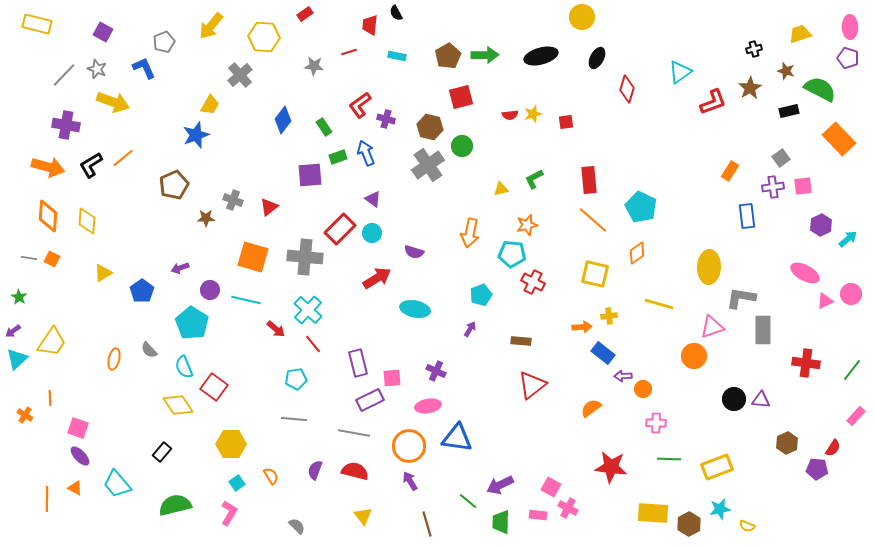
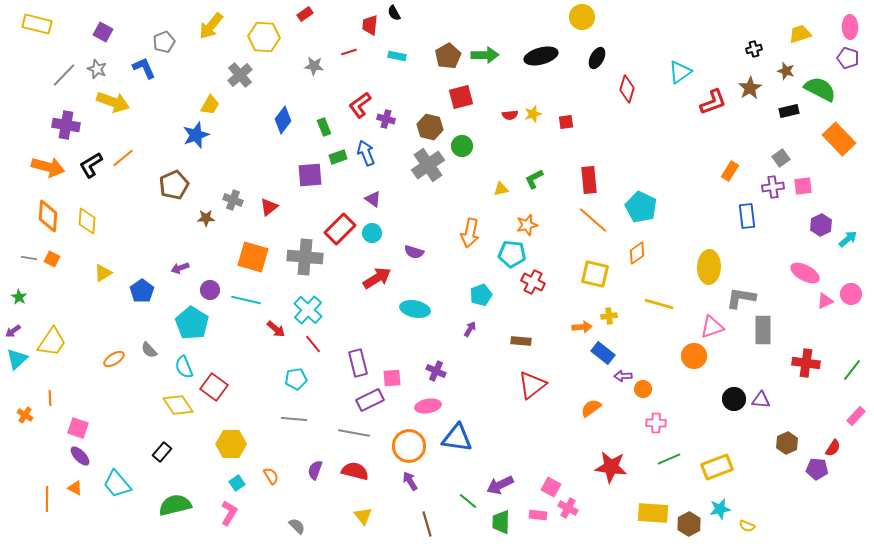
black semicircle at (396, 13): moved 2 px left
green rectangle at (324, 127): rotated 12 degrees clockwise
orange ellipse at (114, 359): rotated 45 degrees clockwise
green line at (669, 459): rotated 25 degrees counterclockwise
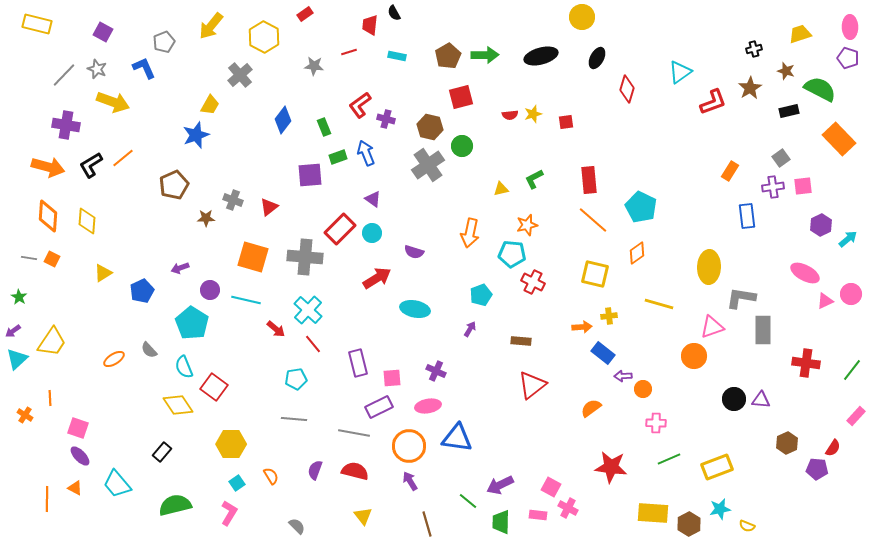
yellow hexagon at (264, 37): rotated 24 degrees clockwise
blue pentagon at (142, 291): rotated 10 degrees clockwise
purple rectangle at (370, 400): moved 9 px right, 7 px down
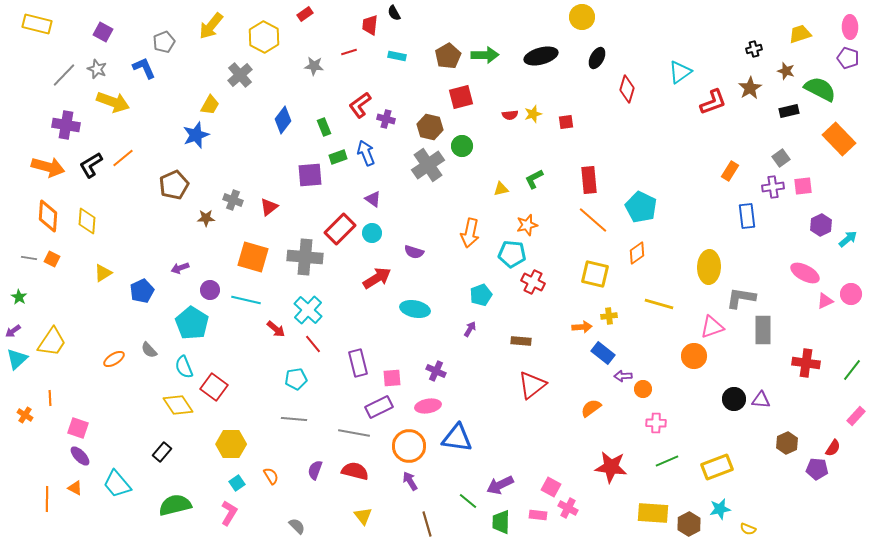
green line at (669, 459): moved 2 px left, 2 px down
yellow semicircle at (747, 526): moved 1 px right, 3 px down
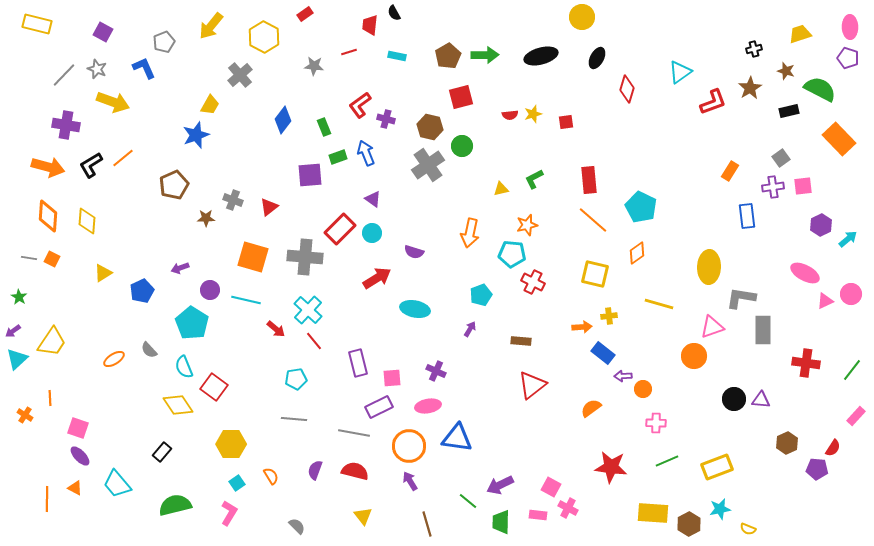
red line at (313, 344): moved 1 px right, 3 px up
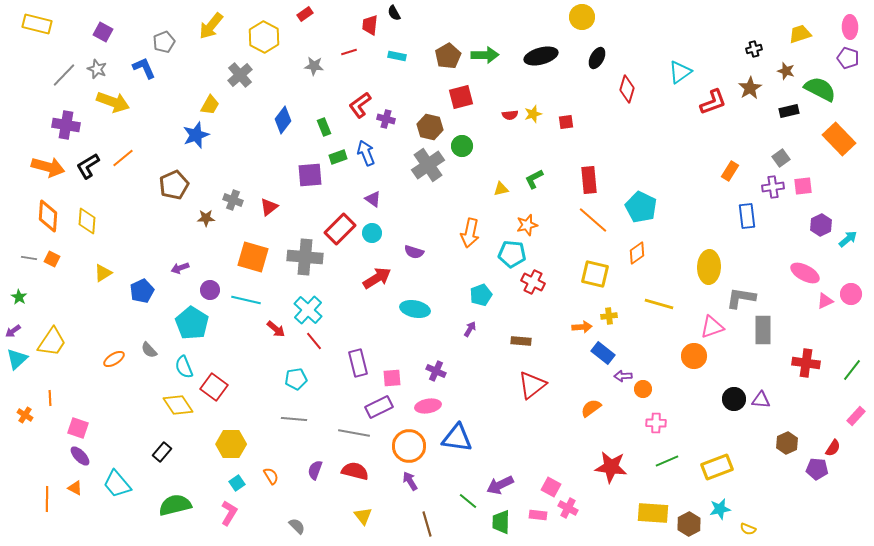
black L-shape at (91, 165): moved 3 px left, 1 px down
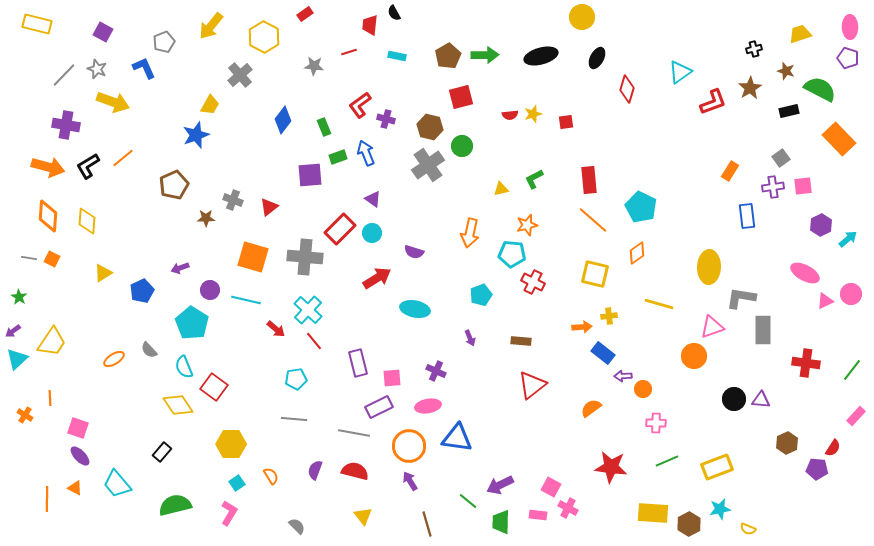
purple arrow at (470, 329): moved 9 px down; rotated 126 degrees clockwise
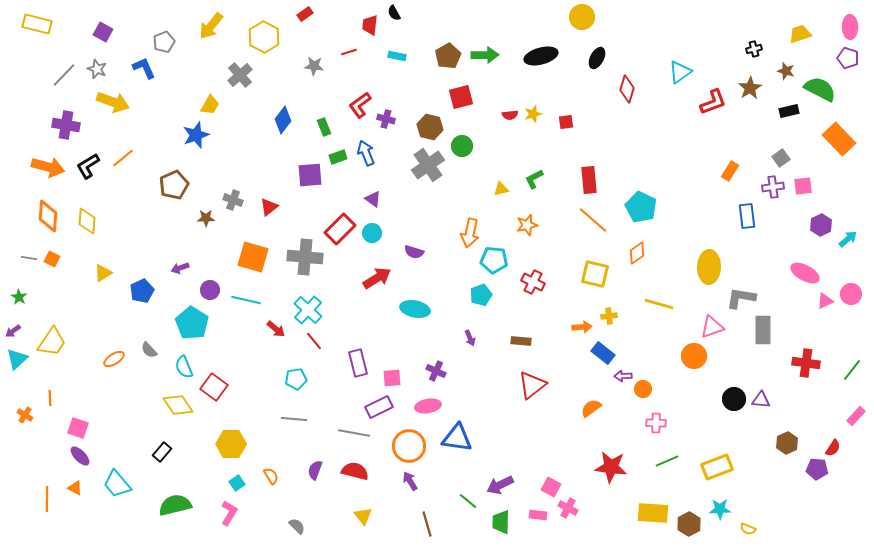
cyan pentagon at (512, 254): moved 18 px left, 6 px down
cyan star at (720, 509): rotated 10 degrees clockwise
